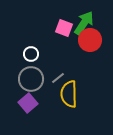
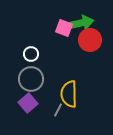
green arrow: moved 3 px left; rotated 45 degrees clockwise
gray line: moved 32 px down; rotated 24 degrees counterclockwise
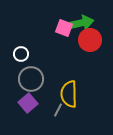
white circle: moved 10 px left
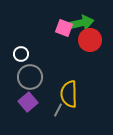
gray circle: moved 1 px left, 2 px up
purple square: moved 1 px up
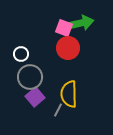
red circle: moved 22 px left, 8 px down
purple square: moved 7 px right, 5 px up
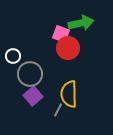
pink square: moved 3 px left, 6 px down
white circle: moved 8 px left, 2 px down
gray circle: moved 3 px up
purple square: moved 2 px left, 1 px up
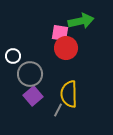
green arrow: moved 2 px up
pink square: moved 1 px left, 1 px up; rotated 12 degrees counterclockwise
red circle: moved 2 px left
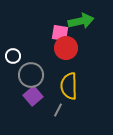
gray circle: moved 1 px right, 1 px down
yellow semicircle: moved 8 px up
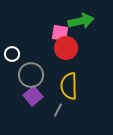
white circle: moved 1 px left, 2 px up
